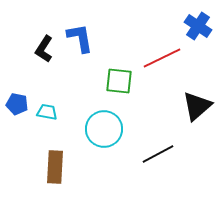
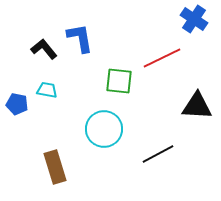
blue cross: moved 4 px left, 7 px up
black L-shape: rotated 108 degrees clockwise
black triangle: rotated 44 degrees clockwise
cyan trapezoid: moved 22 px up
brown rectangle: rotated 20 degrees counterclockwise
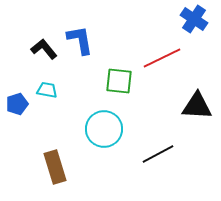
blue L-shape: moved 2 px down
blue pentagon: rotated 30 degrees counterclockwise
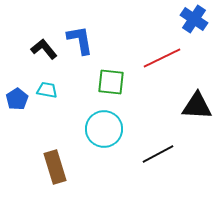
green square: moved 8 px left, 1 px down
blue pentagon: moved 5 px up; rotated 15 degrees counterclockwise
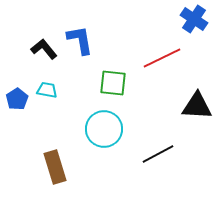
green square: moved 2 px right, 1 px down
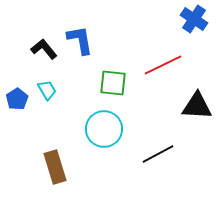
red line: moved 1 px right, 7 px down
cyan trapezoid: rotated 50 degrees clockwise
